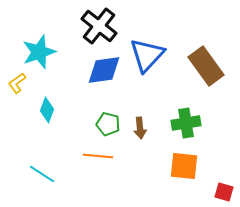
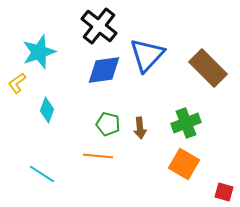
brown rectangle: moved 2 px right, 2 px down; rotated 9 degrees counterclockwise
green cross: rotated 12 degrees counterclockwise
orange square: moved 2 px up; rotated 24 degrees clockwise
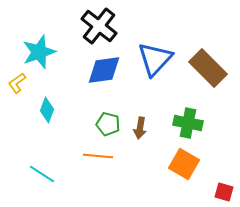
blue triangle: moved 8 px right, 4 px down
green cross: moved 2 px right; rotated 32 degrees clockwise
brown arrow: rotated 15 degrees clockwise
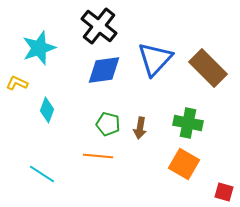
cyan star: moved 4 px up
yellow L-shape: rotated 60 degrees clockwise
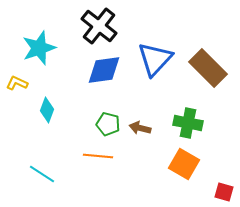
brown arrow: rotated 95 degrees clockwise
